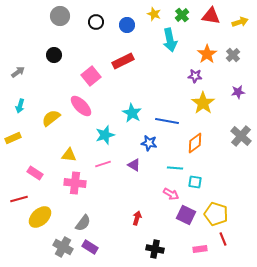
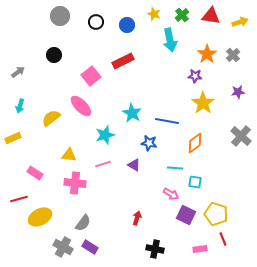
yellow ellipse at (40, 217): rotated 15 degrees clockwise
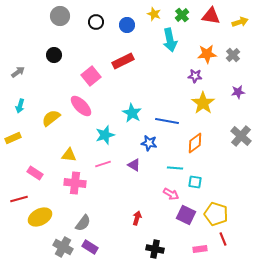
orange star at (207, 54): rotated 30 degrees clockwise
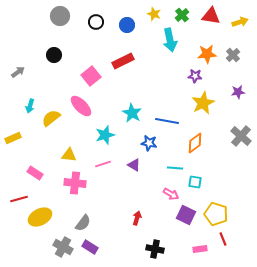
yellow star at (203, 103): rotated 10 degrees clockwise
cyan arrow at (20, 106): moved 10 px right
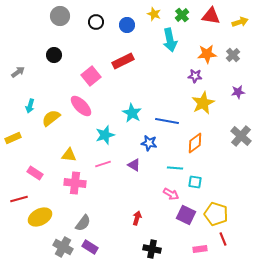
black cross at (155, 249): moved 3 px left
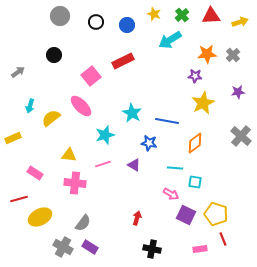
red triangle at (211, 16): rotated 12 degrees counterclockwise
cyan arrow at (170, 40): rotated 70 degrees clockwise
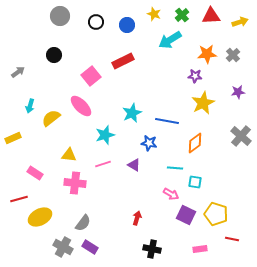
cyan star at (132, 113): rotated 18 degrees clockwise
red line at (223, 239): moved 9 px right; rotated 56 degrees counterclockwise
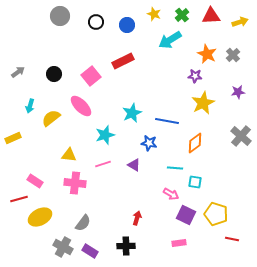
orange star at (207, 54): rotated 30 degrees clockwise
black circle at (54, 55): moved 19 px down
pink rectangle at (35, 173): moved 8 px down
purple rectangle at (90, 247): moved 4 px down
black cross at (152, 249): moved 26 px left, 3 px up; rotated 12 degrees counterclockwise
pink rectangle at (200, 249): moved 21 px left, 6 px up
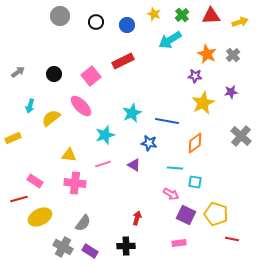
purple star at (238, 92): moved 7 px left
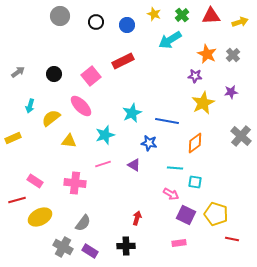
yellow triangle at (69, 155): moved 14 px up
red line at (19, 199): moved 2 px left, 1 px down
